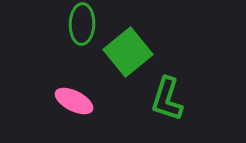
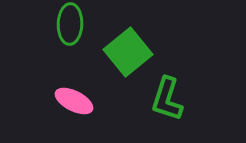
green ellipse: moved 12 px left
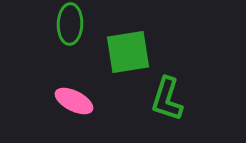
green square: rotated 30 degrees clockwise
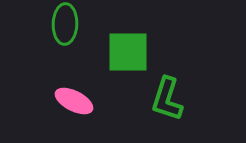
green ellipse: moved 5 px left
green square: rotated 9 degrees clockwise
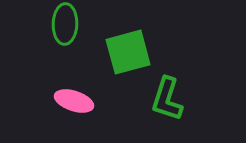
green square: rotated 15 degrees counterclockwise
pink ellipse: rotated 9 degrees counterclockwise
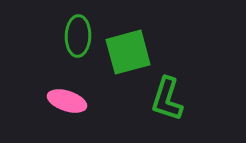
green ellipse: moved 13 px right, 12 px down
pink ellipse: moved 7 px left
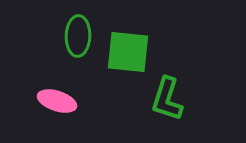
green square: rotated 21 degrees clockwise
pink ellipse: moved 10 px left
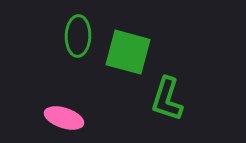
green square: rotated 9 degrees clockwise
pink ellipse: moved 7 px right, 17 px down
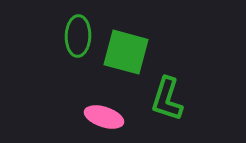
green square: moved 2 px left
pink ellipse: moved 40 px right, 1 px up
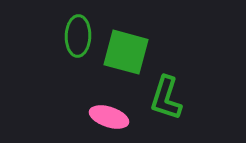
green L-shape: moved 1 px left, 1 px up
pink ellipse: moved 5 px right
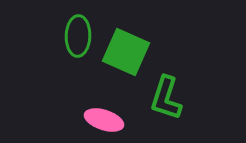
green square: rotated 9 degrees clockwise
pink ellipse: moved 5 px left, 3 px down
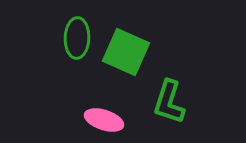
green ellipse: moved 1 px left, 2 px down
green L-shape: moved 3 px right, 4 px down
